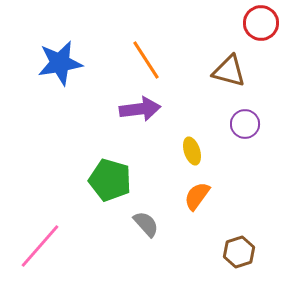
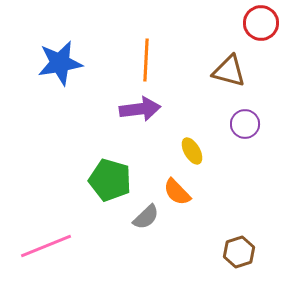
orange line: rotated 36 degrees clockwise
yellow ellipse: rotated 12 degrees counterclockwise
orange semicircle: moved 20 px left, 4 px up; rotated 80 degrees counterclockwise
gray semicircle: moved 7 px up; rotated 88 degrees clockwise
pink line: moved 6 px right; rotated 27 degrees clockwise
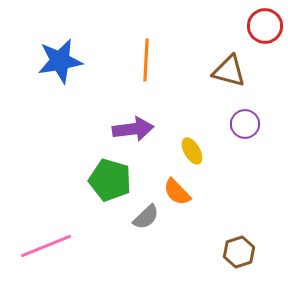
red circle: moved 4 px right, 3 px down
blue star: moved 2 px up
purple arrow: moved 7 px left, 20 px down
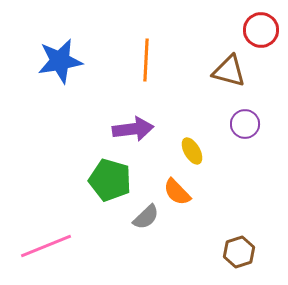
red circle: moved 4 px left, 4 px down
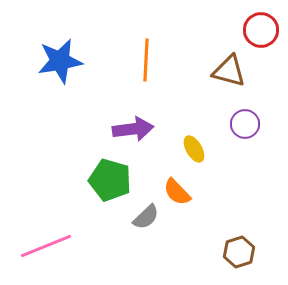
yellow ellipse: moved 2 px right, 2 px up
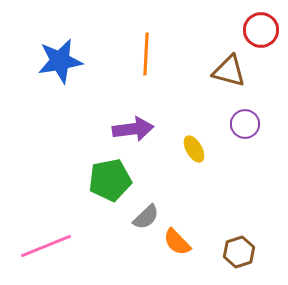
orange line: moved 6 px up
green pentagon: rotated 27 degrees counterclockwise
orange semicircle: moved 50 px down
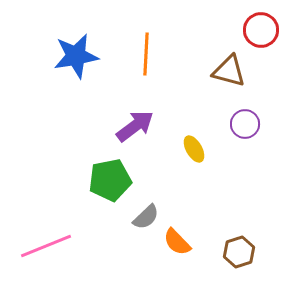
blue star: moved 16 px right, 5 px up
purple arrow: moved 2 px right, 3 px up; rotated 30 degrees counterclockwise
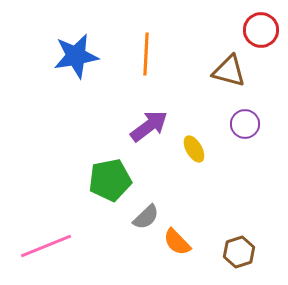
purple arrow: moved 14 px right
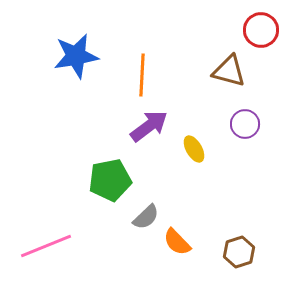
orange line: moved 4 px left, 21 px down
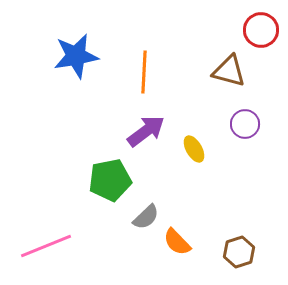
orange line: moved 2 px right, 3 px up
purple arrow: moved 3 px left, 5 px down
